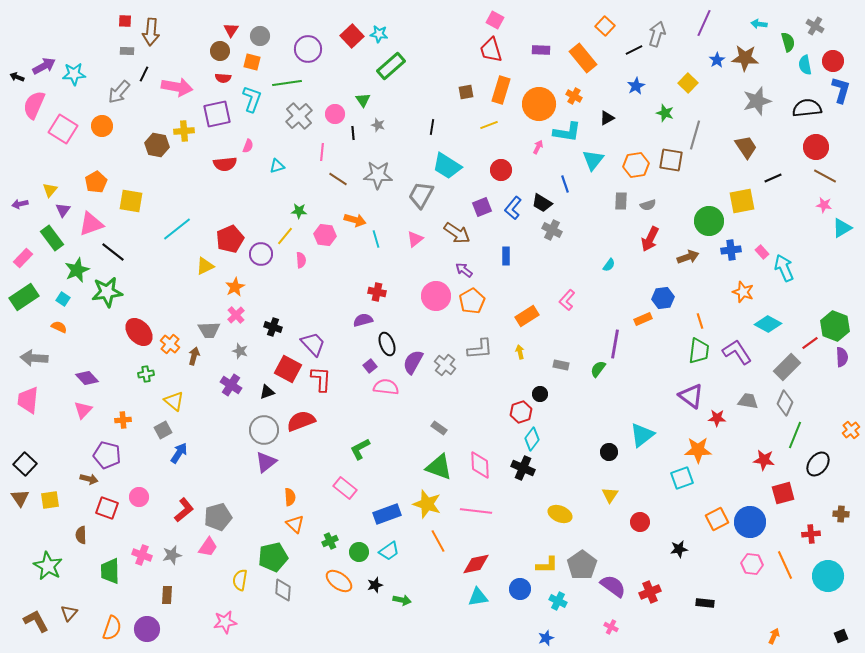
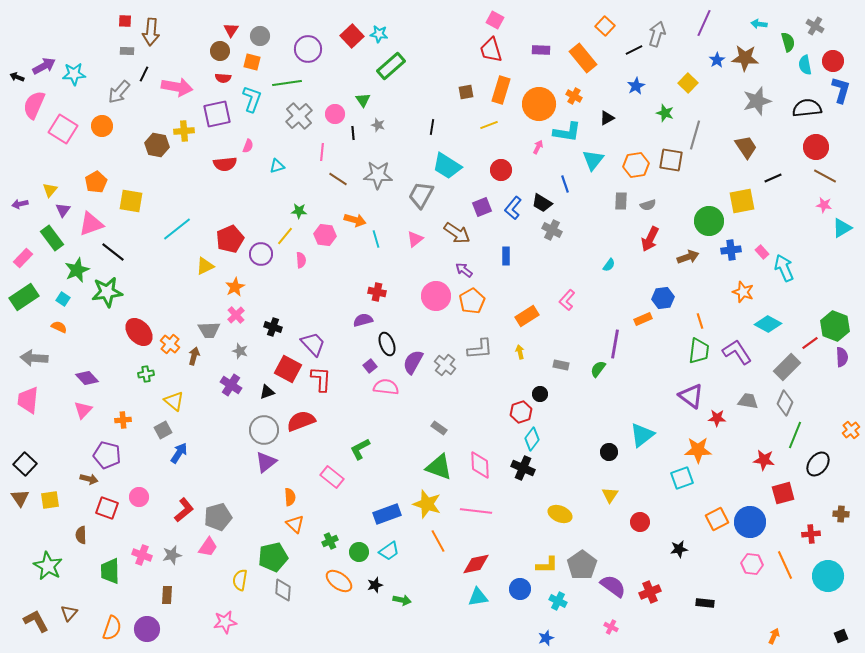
pink rectangle at (345, 488): moved 13 px left, 11 px up
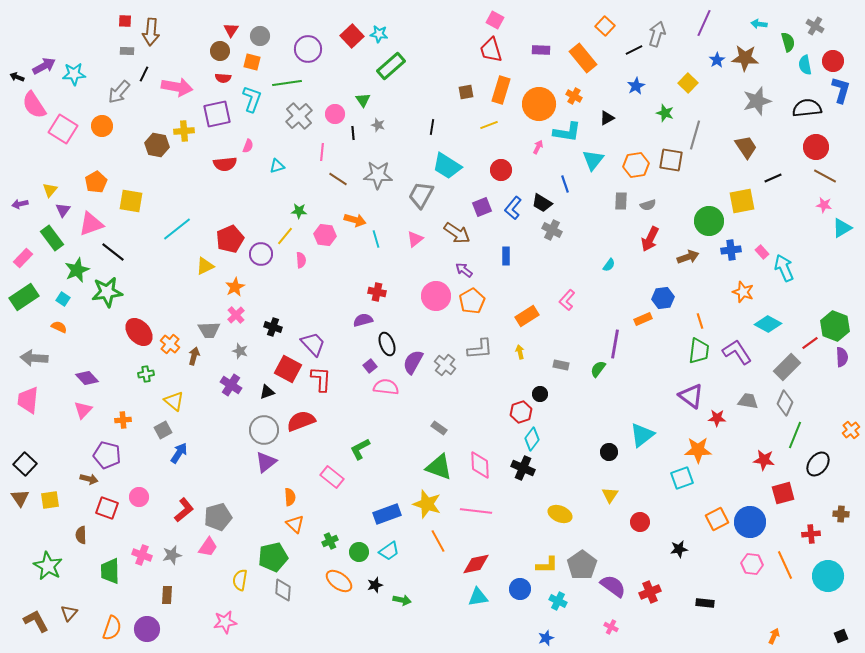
pink semicircle at (34, 105): rotated 56 degrees counterclockwise
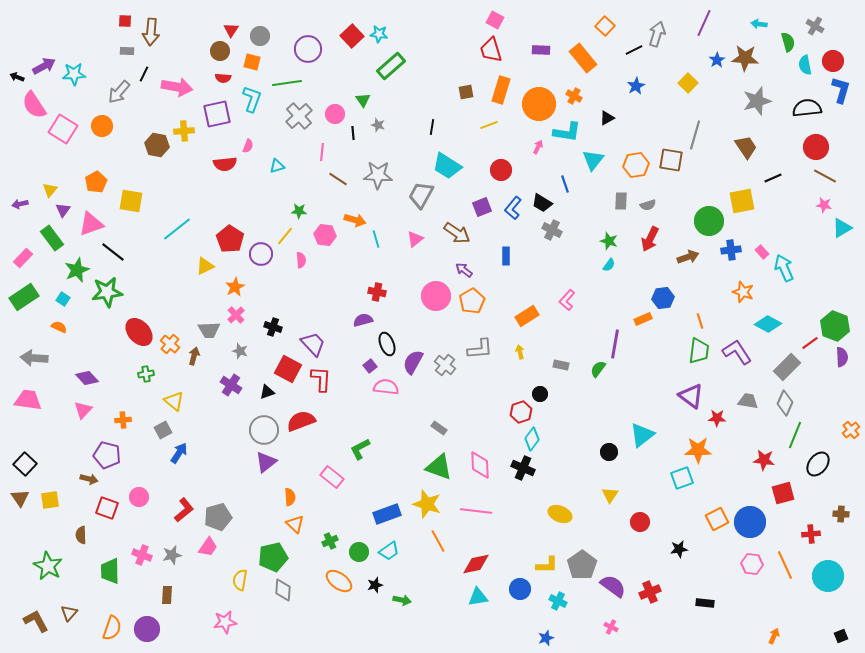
green star at (665, 113): moved 56 px left, 128 px down
red pentagon at (230, 239): rotated 16 degrees counterclockwise
pink trapezoid at (28, 400): rotated 92 degrees clockwise
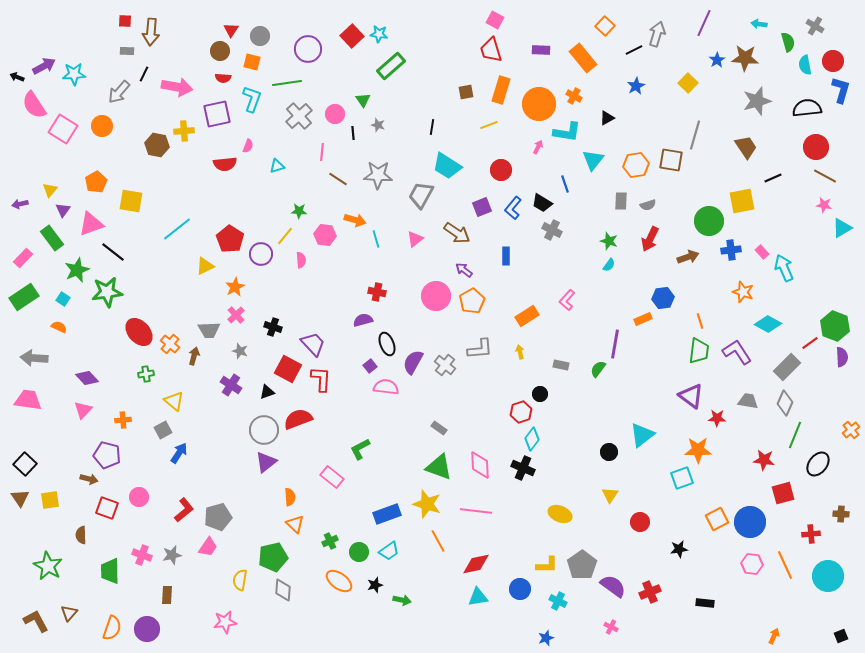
red semicircle at (301, 421): moved 3 px left, 2 px up
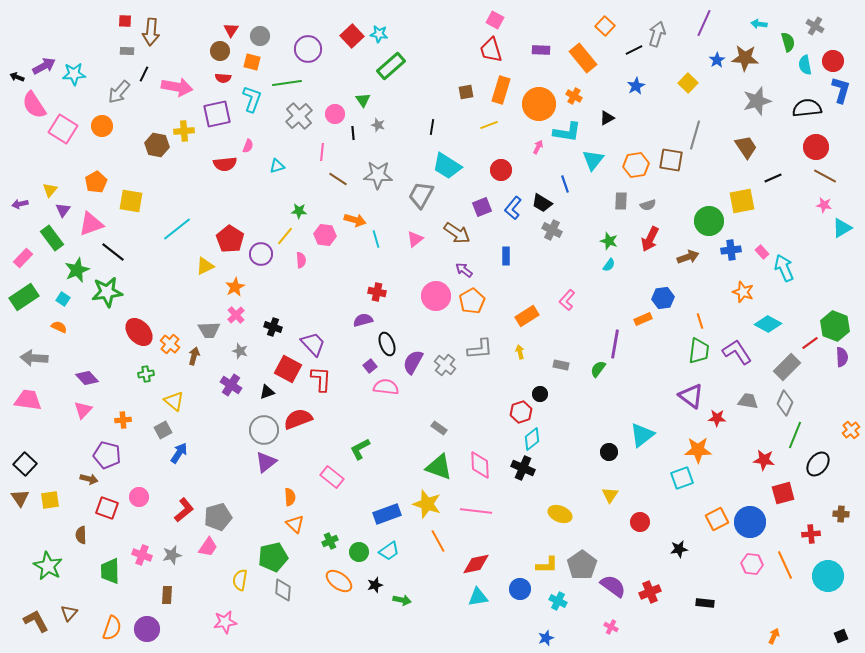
cyan diamond at (532, 439): rotated 15 degrees clockwise
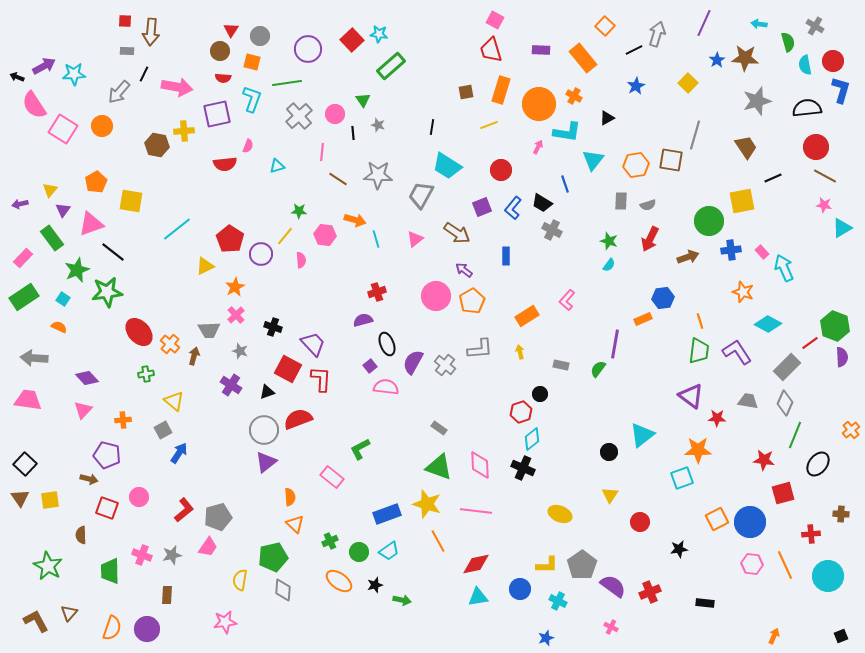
red square at (352, 36): moved 4 px down
red cross at (377, 292): rotated 30 degrees counterclockwise
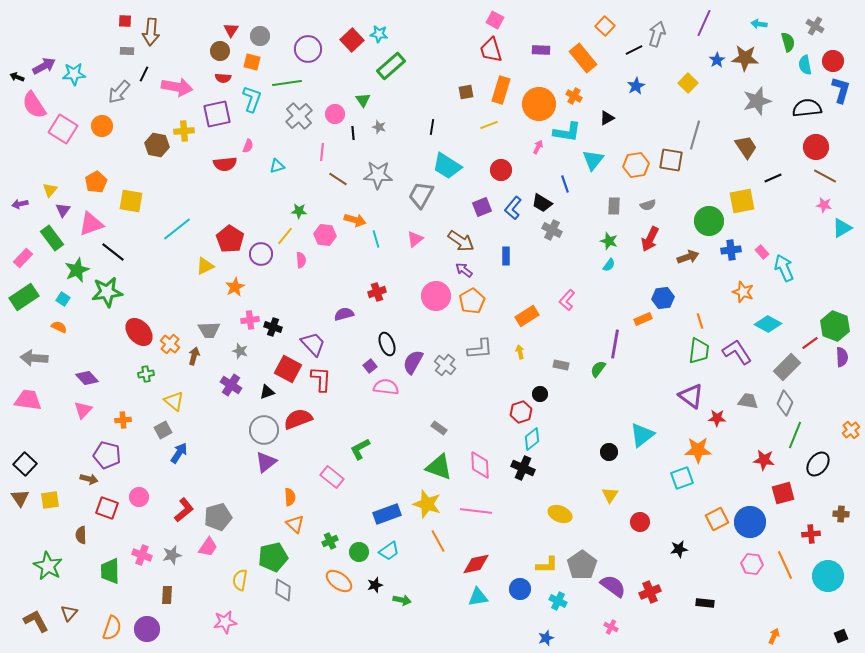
gray star at (378, 125): moved 1 px right, 2 px down
gray rectangle at (621, 201): moved 7 px left, 5 px down
brown arrow at (457, 233): moved 4 px right, 8 px down
pink cross at (236, 315): moved 14 px right, 5 px down; rotated 36 degrees clockwise
purple semicircle at (363, 320): moved 19 px left, 6 px up
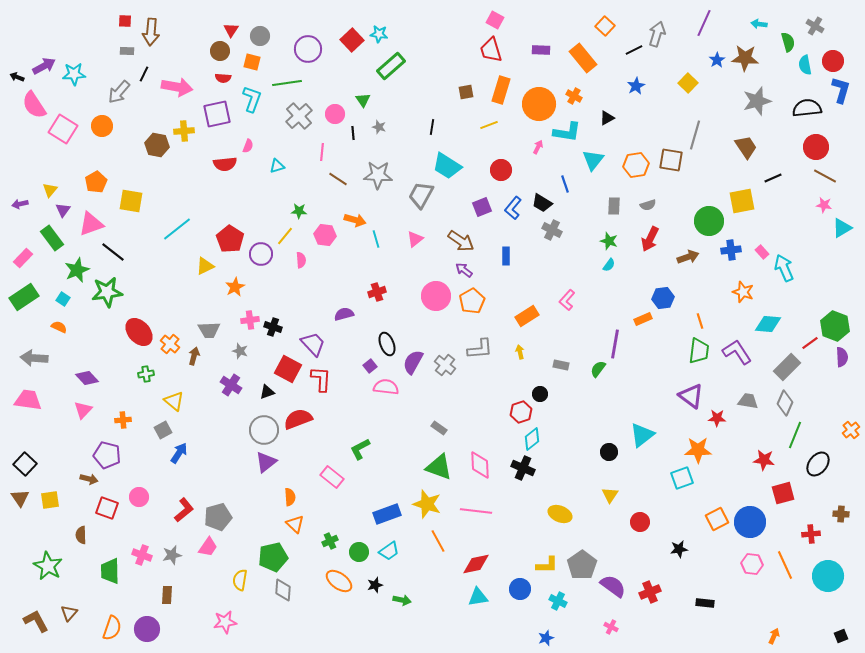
cyan diamond at (768, 324): rotated 24 degrees counterclockwise
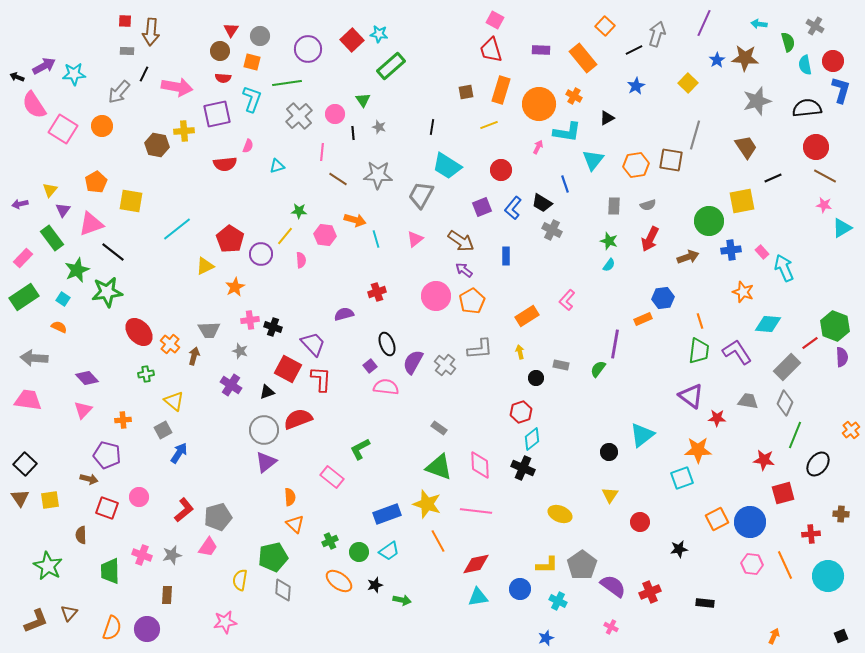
black circle at (540, 394): moved 4 px left, 16 px up
brown L-shape at (36, 621): rotated 96 degrees clockwise
